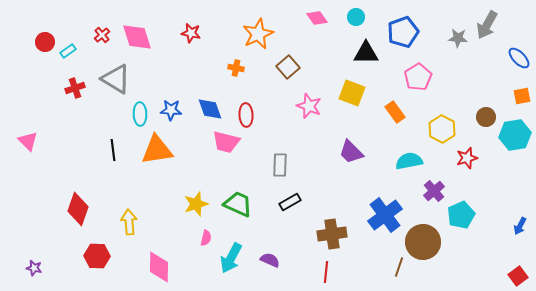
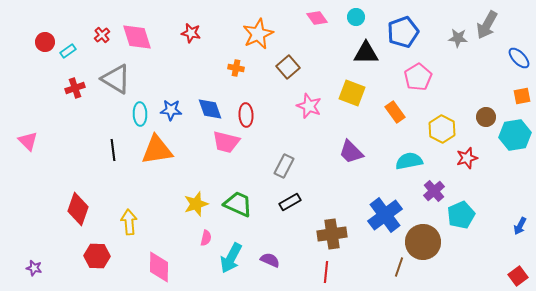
gray rectangle at (280, 165): moved 4 px right, 1 px down; rotated 25 degrees clockwise
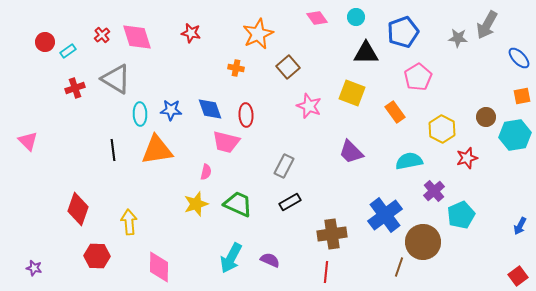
pink semicircle at (206, 238): moved 66 px up
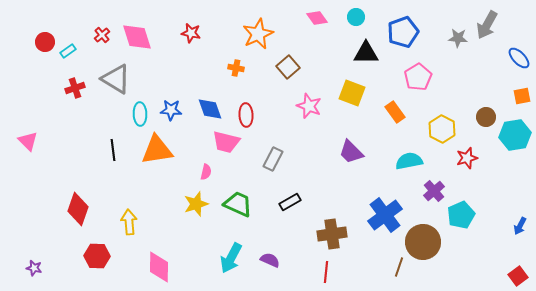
gray rectangle at (284, 166): moved 11 px left, 7 px up
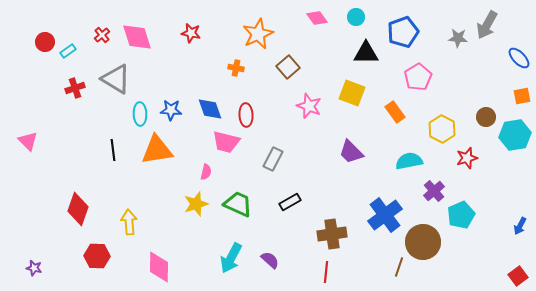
purple semicircle at (270, 260): rotated 18 degrees clockwise
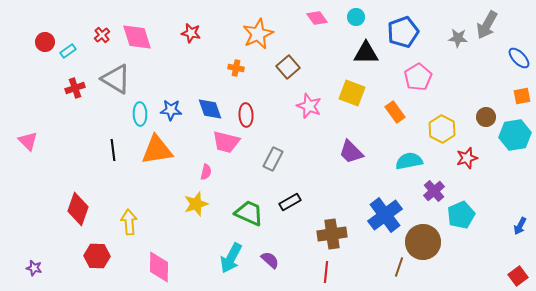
green trapezoid at (238, 204): moved 11 px right, 9 px down
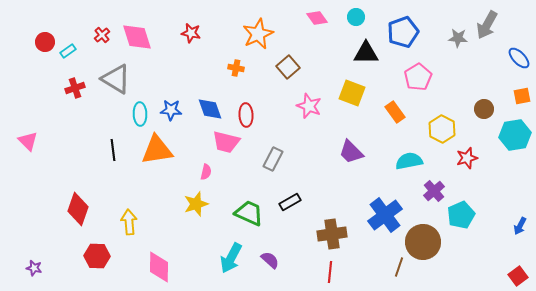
brown circle at (486, 117): moved 2 px left, 8 px up
red line at (326, 272): moved 4 px right
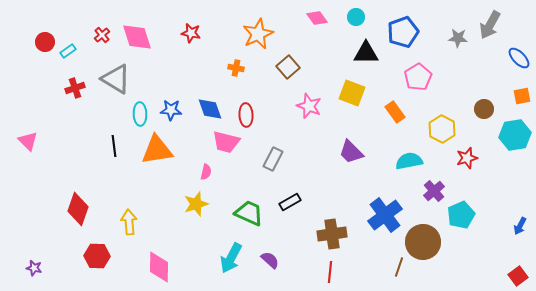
gray arrow at (487, 25): moved 3 px right
black line at (113, 150): moved 1 px right, 4 px up
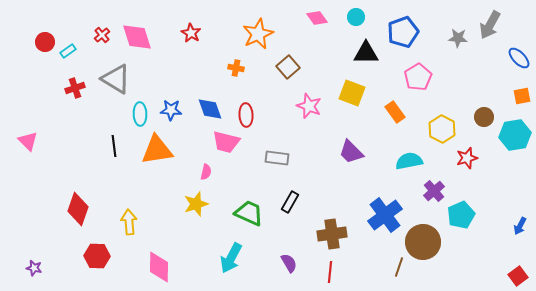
red star at (191, 33): rotated 18 degrees clockwise
brown circle at (484, 109): moved 8 px down
gray rectangle at (273, 159): moved 4 px right, 1 px up; rotated 70 degrees clockwise
black rectangle at (290, 202): rotated 30 degrees counterclockwise
purple semicircle at (270, 260): moved 19 px right, 3 px down; rotated 18 degrees clockwise
